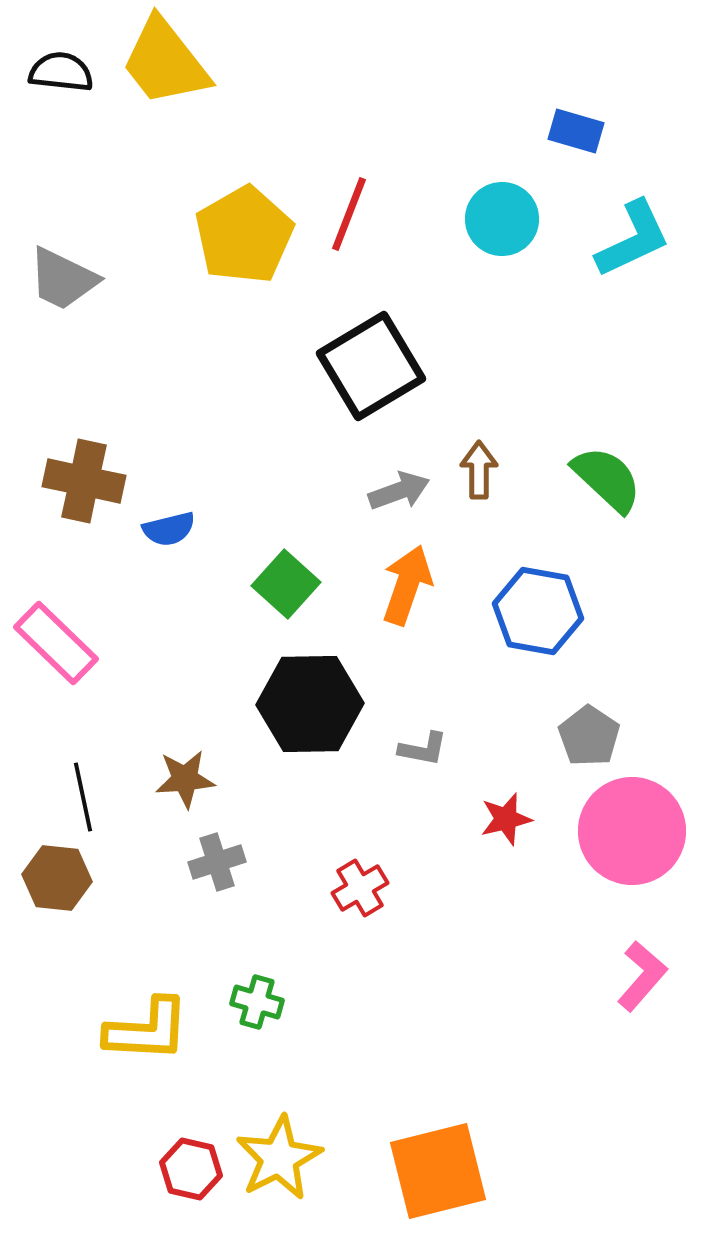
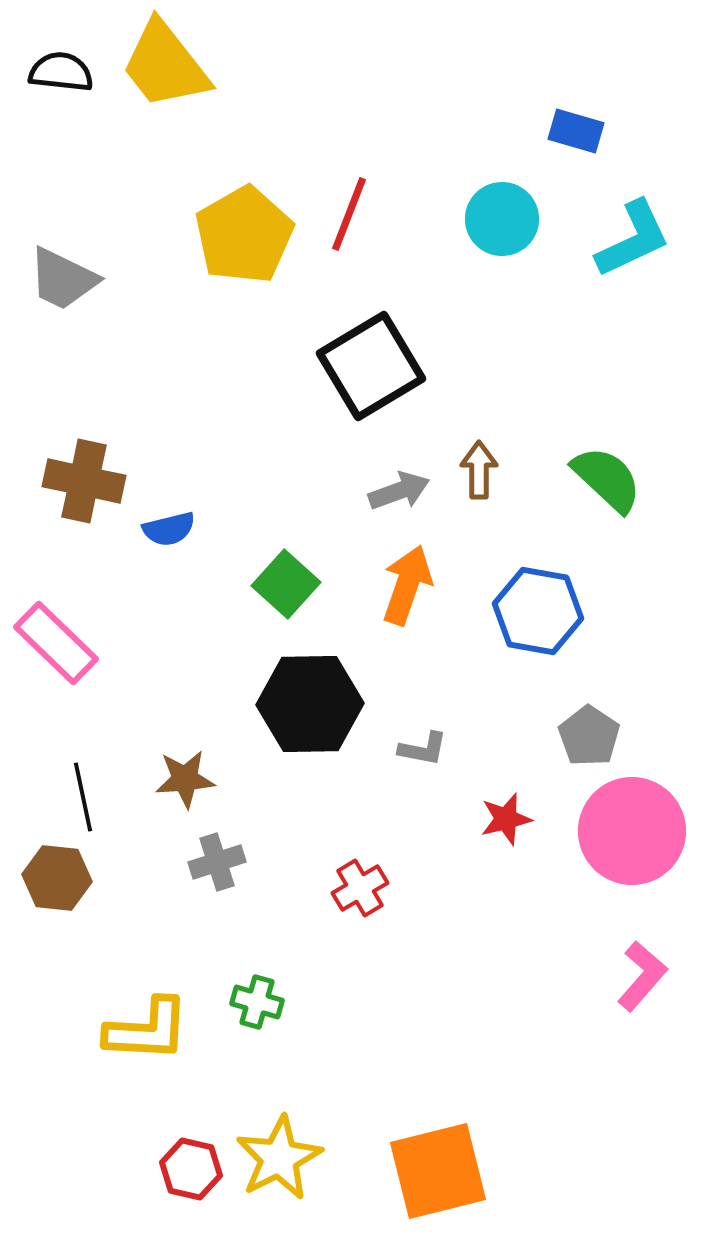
yellow trapezoid: moved 3 px down
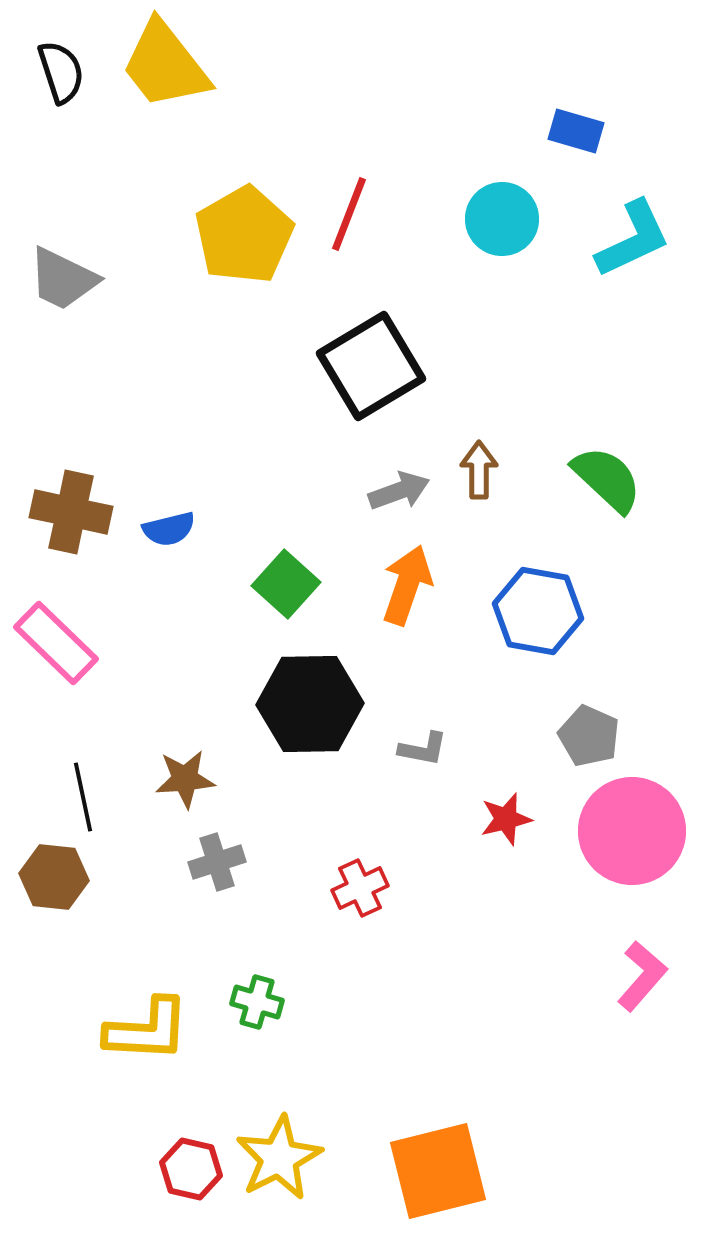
black semicircle: rotated 66 degrees clockwise
brown cross: moved 13 px left, 31 px down
gray pentagon: rotated 10 degrees counterclockwise
brown hexagon: moved 3 px left, 1 px up
red cross: rotated 6 degrees clockwise
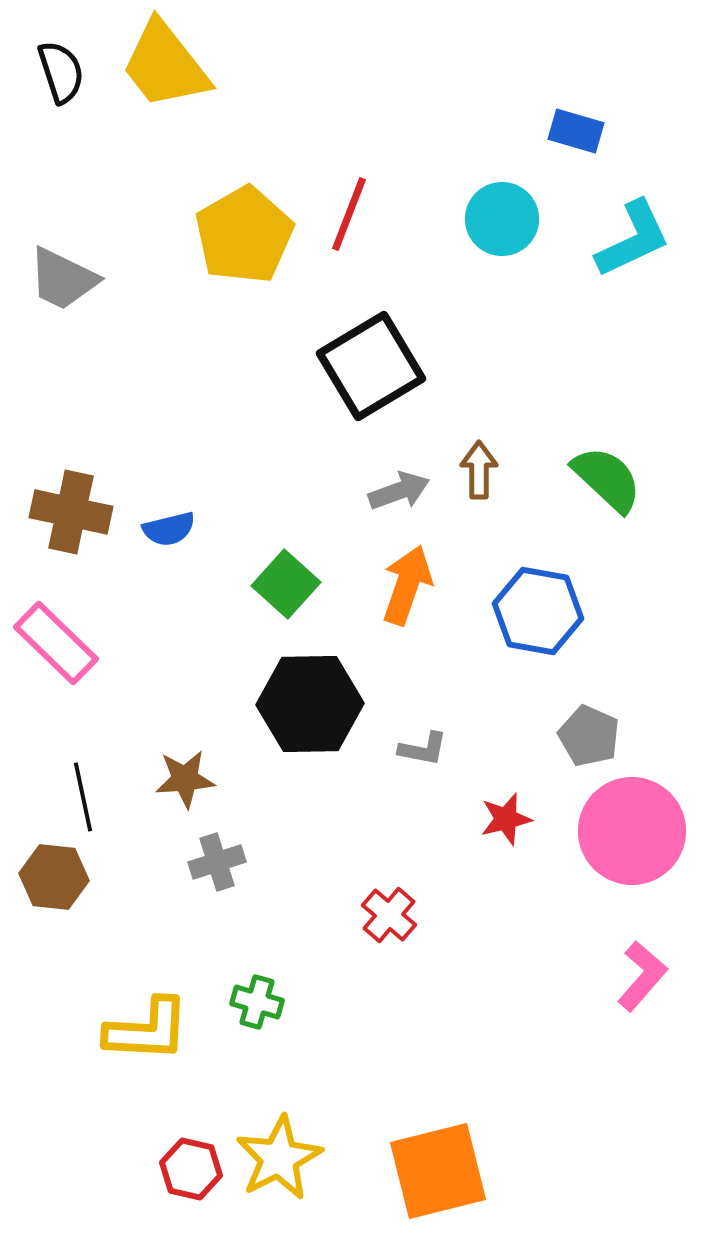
red cross: moved 29 px right, 27 px down; rotated 24 degrees counterclockwise
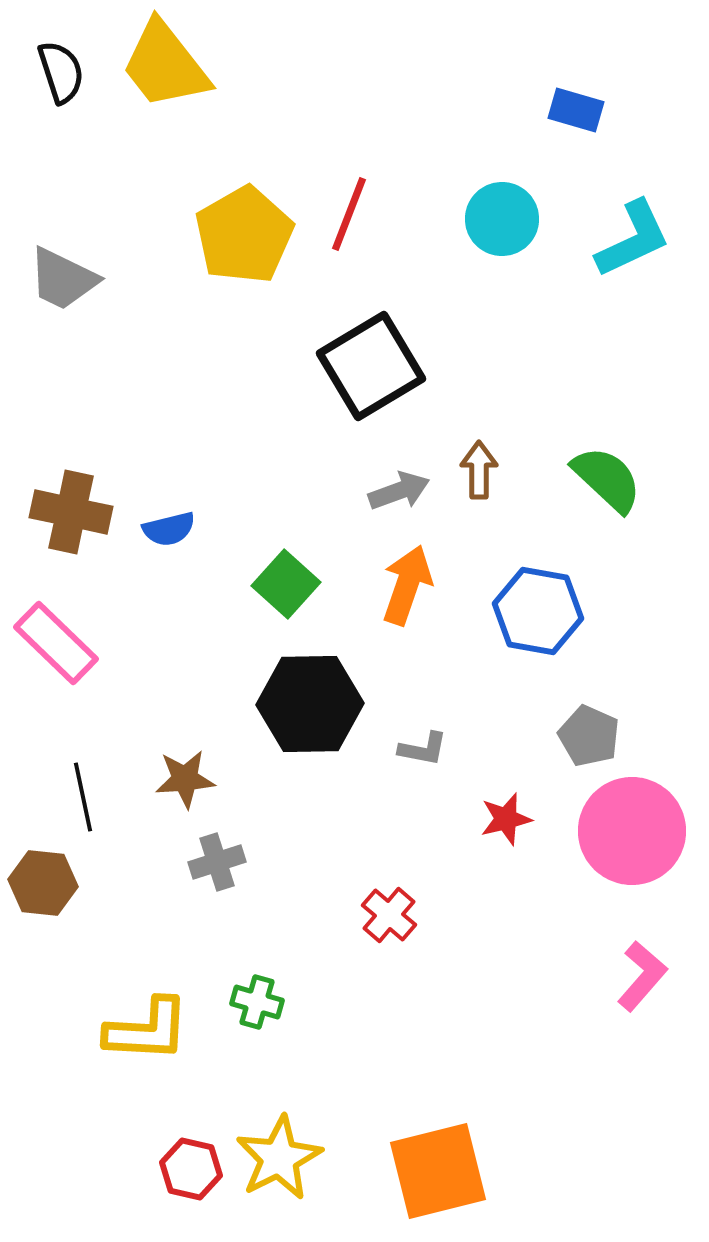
blue rectangle: moved 21 px up
brown hexagon: moved 11 px left, 6 px down
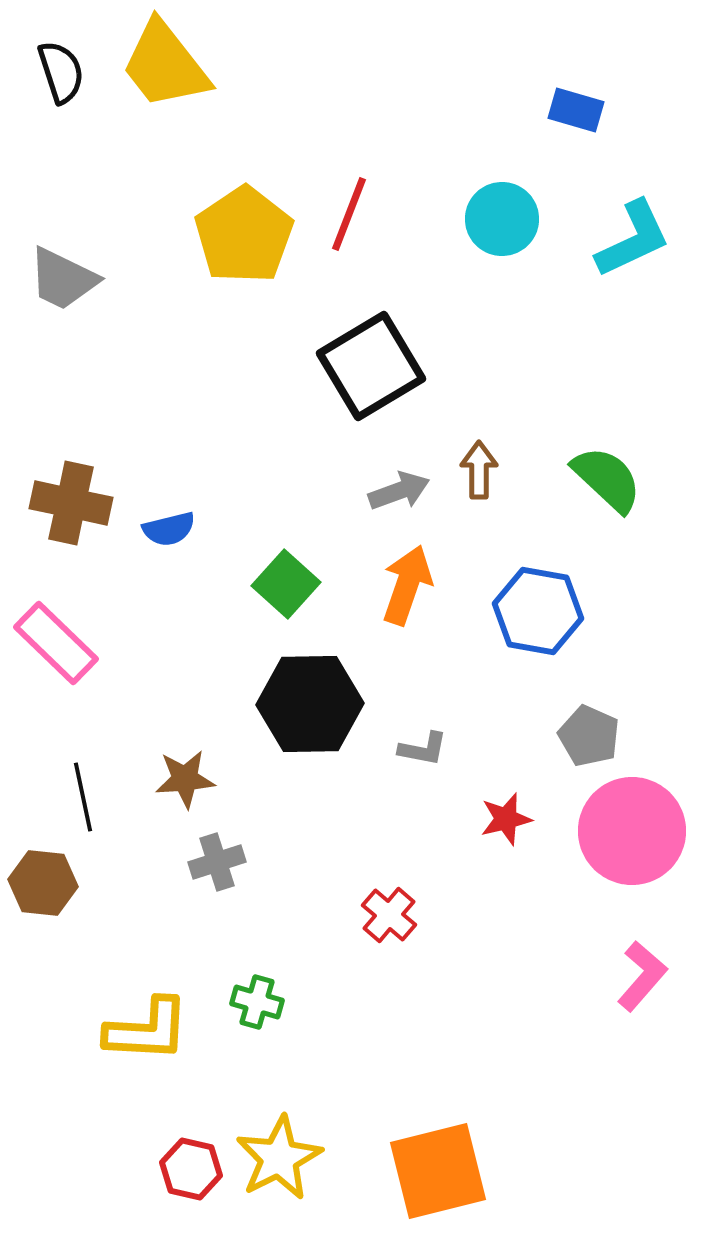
yellow pentagon: rotated 4 degrees counterclockwise
brown cross: moved 9 px up
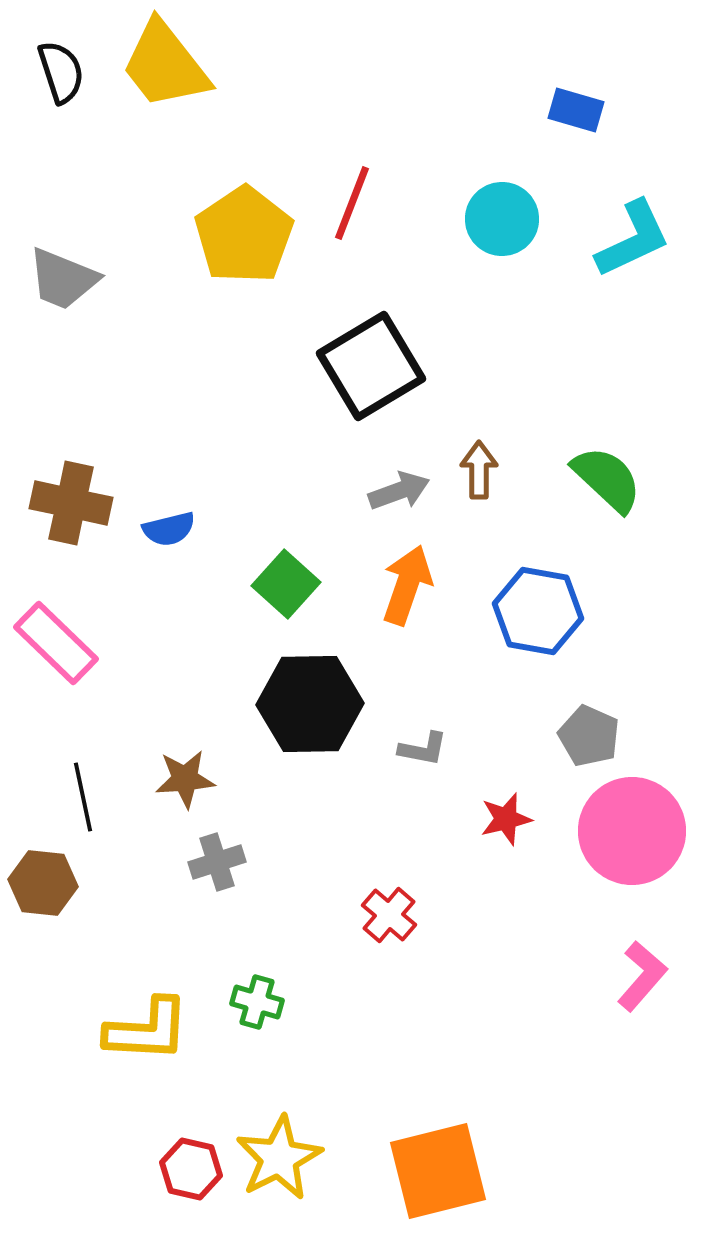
red line: moved 3 px right, 11 px up
gray trapezoid: rotated 4 degrees counterclockwise
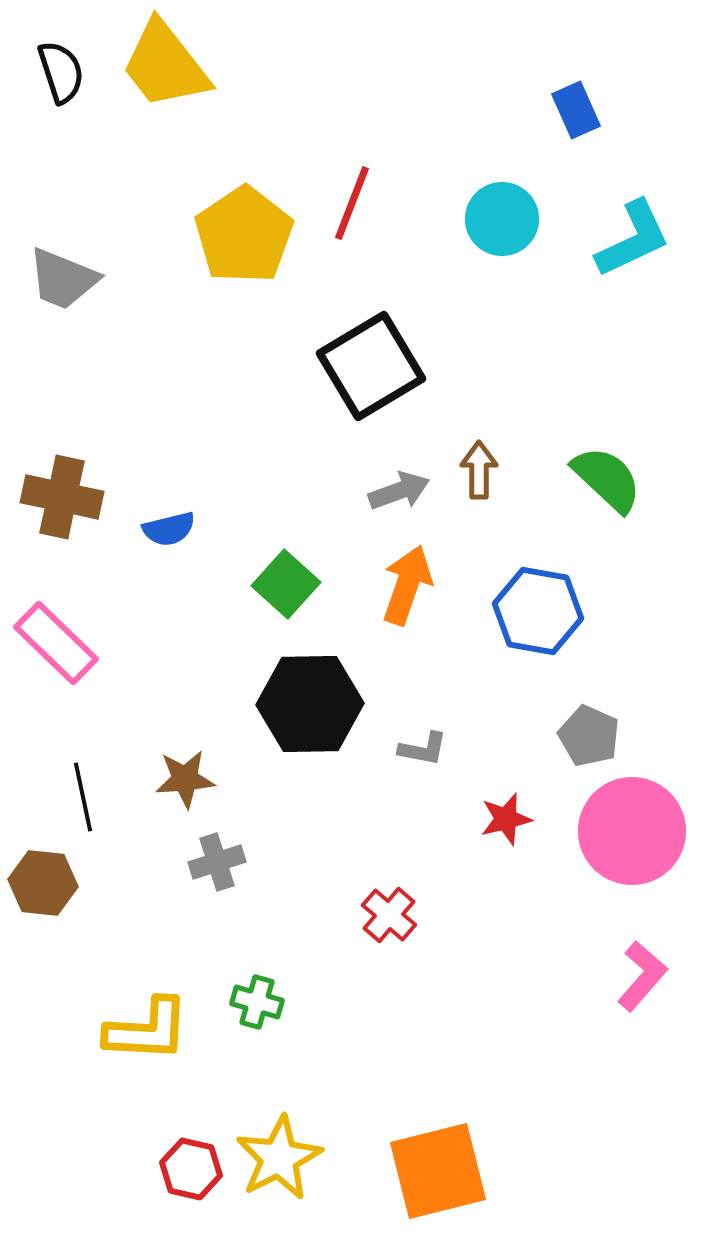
blue rectangle: rotated 50 degrees clockwise
brown cross: moved 9 px left, 6 px up
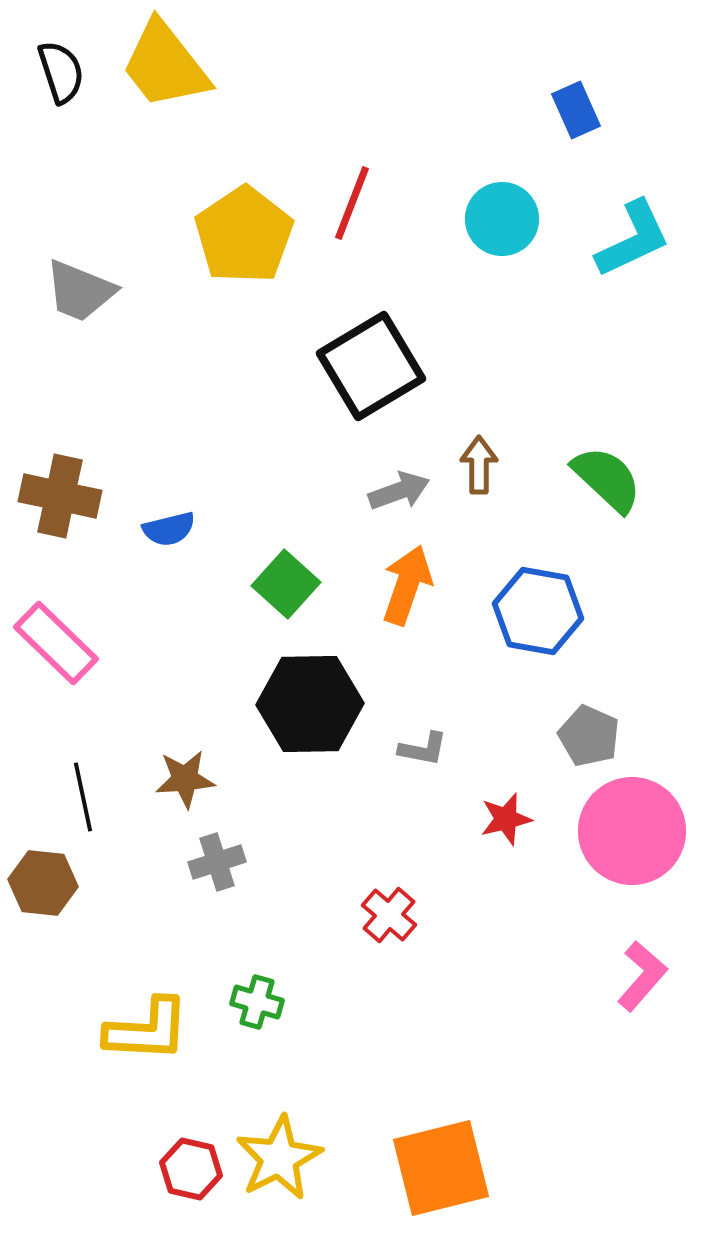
gray trapezoid: moved 17 px right, 12 px down
brown arrow: moved 5 px up
brown cross: moved 2 px left, 1 px up
orange square: moved 3 px right, 3 px up
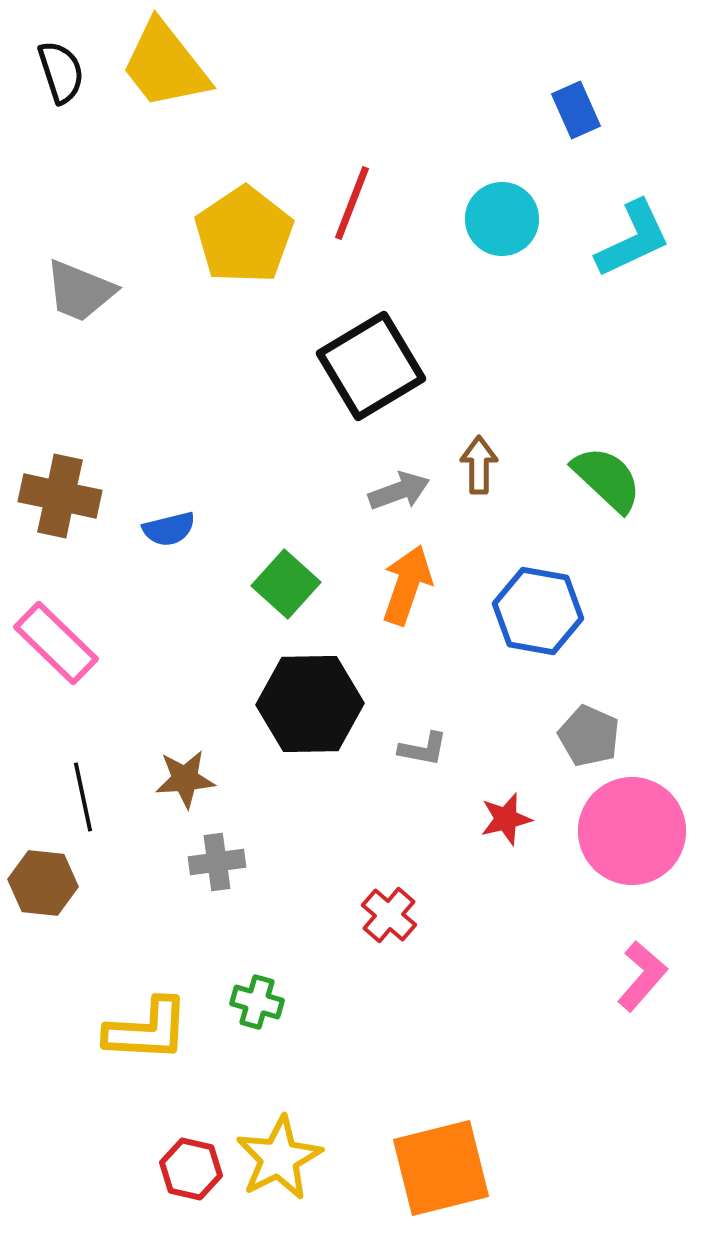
gray cross: rotated 10 degrees clockwise
